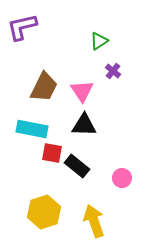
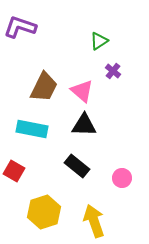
purple L-shape: moved 2 px left; rotated 32 degrees clockwise
pink triangle: rotated 15 degrees counterclockwise
red square: moved 38 px left, 18 px down; rotated 20 degrees clockwise
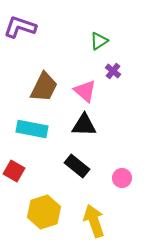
pink triangle: moved 3 px right
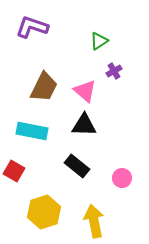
purple L-shape: moved 12 px right
purple cross: moved 1 px right; rotated 21 degrees clockwise
cyan rectangle: moved 2 px down
yellow arrow: rotated 8 degrees clockwise
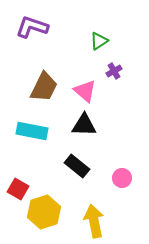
red square: moved 4 px right, 18 px down
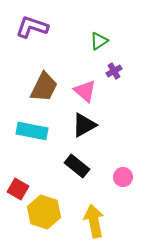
black triangle: rotated 32 degrees counterclockwise
pink circle: moved 1 px right, 1 px up
yellow hexagon: rotated 24 degrees counterclockwise
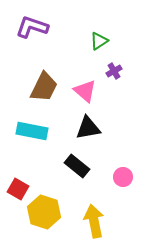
black triangle: moved 4 px right, 3 px down; rotated 20 degrees clockwise
